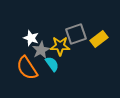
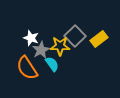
gray square: moved 1 px left, 2 px down; rotated 25 degrees counterclockwise
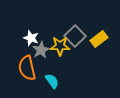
cyan semicircle: moved 17 px down
orange semicircle: rotated 20 degrees clockwise
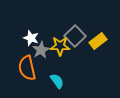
yellow rectangle: moved 1 px left, 2 px down
cyan semicircle: moved 5 px right
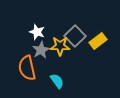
white star: moved 6 px right, 6 px up
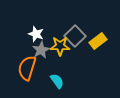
white star: moved 1 px left, 2 px down
orange semicircle: rotated 30 degrees clockwise
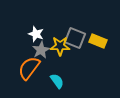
gray square: moved 2 px down; rotated 25 degrees counterclockwise
yellow rectangle: rotated 60 degrees clockwise
orange semicircle: moved 2 px right; rotated 20 degrees clockwise
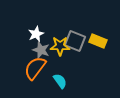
white star: rotated 28 degrees clockwise
gray square: moved 3 px down
gray star: rotated 24 degrees counterclockwise
orange semicircle: moved 6 px right
cyan semicircle: moved 3 px right
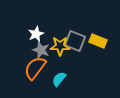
cyan semicircle: moved 1 px left, 2 px up; rotated 105 degrees counterclockwise
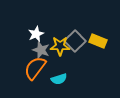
gray square: rotated 25 degrees clockwise
cyan semicircle: rotated 147 degrees counterclockwise
